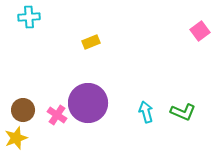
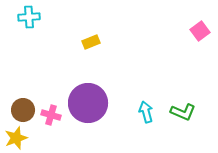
pink cross: moved 6 px left; rotated 18 degrees counterclockwise
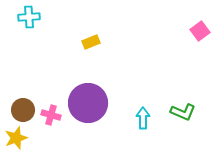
cyan arrow: moved 3 px left, 6 px down; rotated 15 degrees clockwise
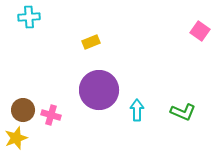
pink square: rotated 18 degrees counterclockwise
purple circle: moved 11 px right, 13 px up
cyan arrow: moved 6 px left, 8 px up
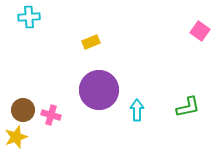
green L-shape: moved 5 px right, 5 px up; rotated 35 degrees counterclockwise
yellow star: moved 1 px up
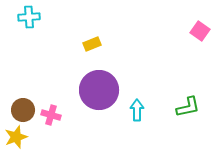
yellow rectangle: moved 1 px right, 2 px down
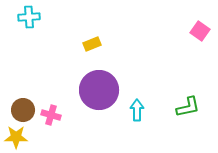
yellow star: rotated 20 degrees clockwise
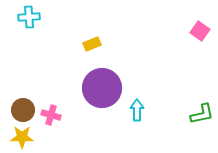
purple circle: moved 3 px right, 2 px up
green L-shape: moved 14 px right, 7 px down
yellow star: moved 6 px right
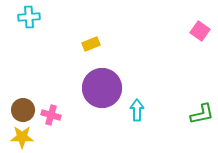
yellow rectangle: moved 1 px left
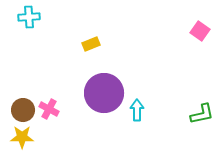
purple circle: moved 2 px right, 5 px down
pink cross: moved 2 px left, 6 px up; rotated 12 degrees clockwise
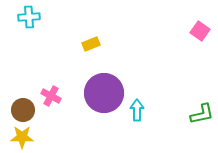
pink cross: moved 2 px right, 13 px up
